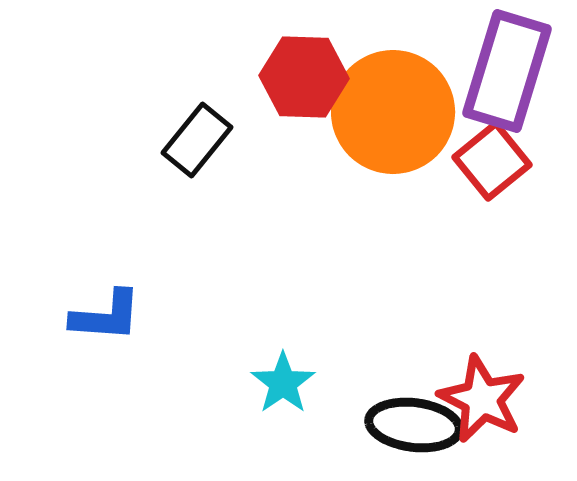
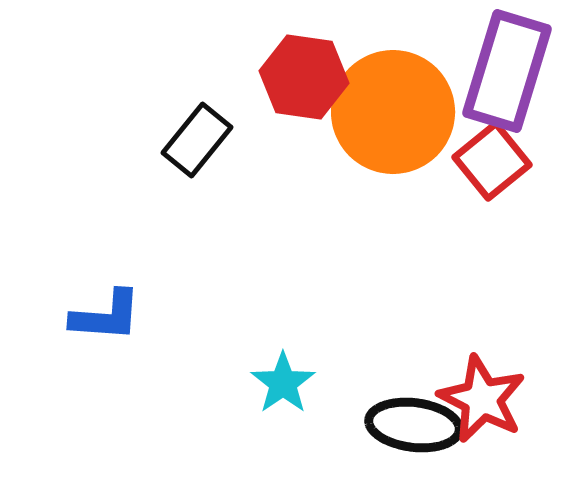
red hexagon: rotated 6 degrees clockwise
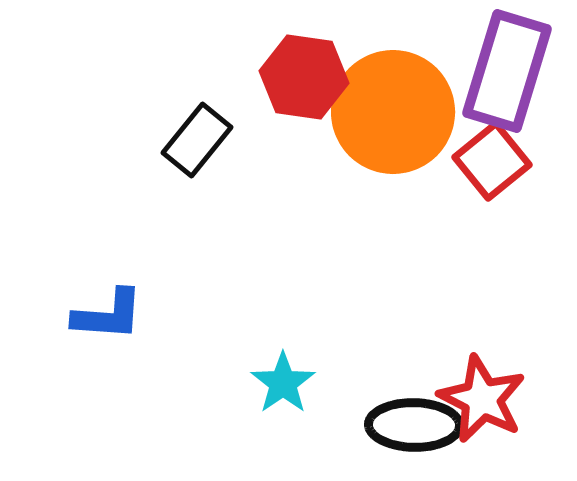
blue L-shape: moved 2 px right, 1 px up
black ellipse: rotated 6 degrees counterclockwise
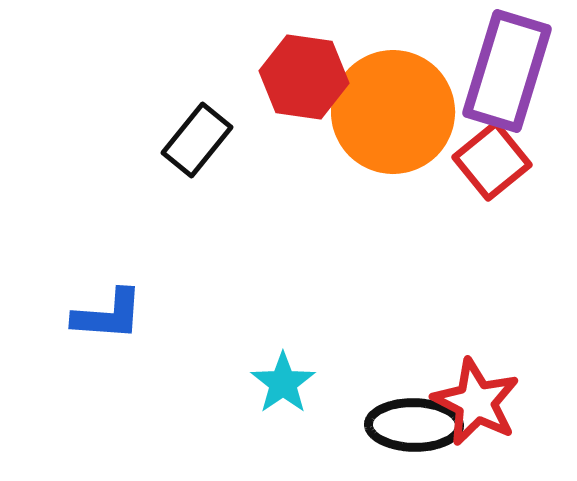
red star: moved 6 px left, 3 px down
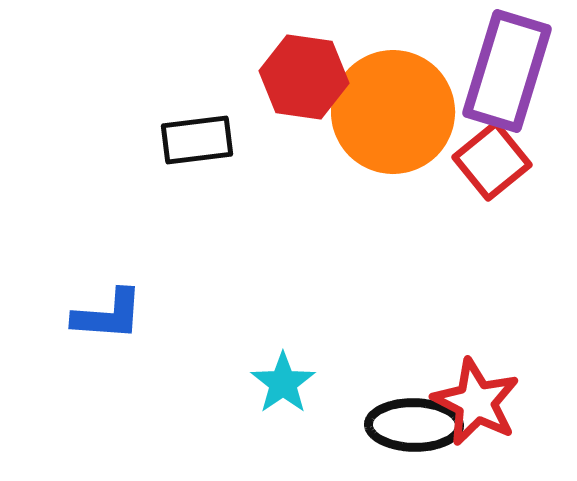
black rectangle: rotated 44 degrees clockwise
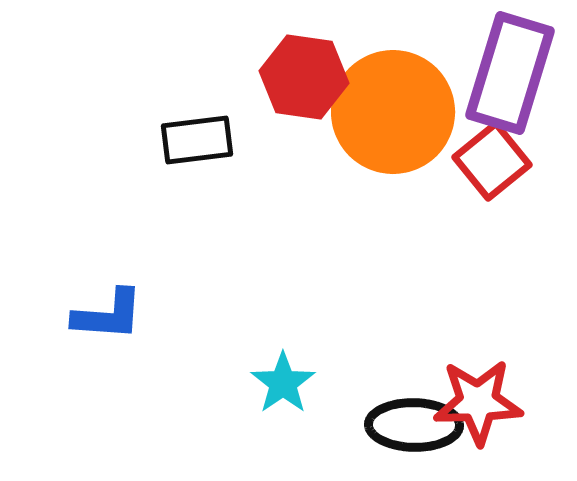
purple rectangle: moved 3 px right, 2 px down
red star: moved 2 px right; rotated 28 degrees counterclockwise
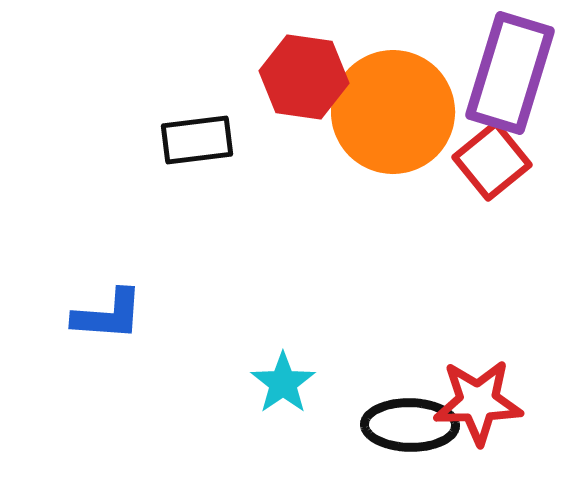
black ellipse: moved 4 px left
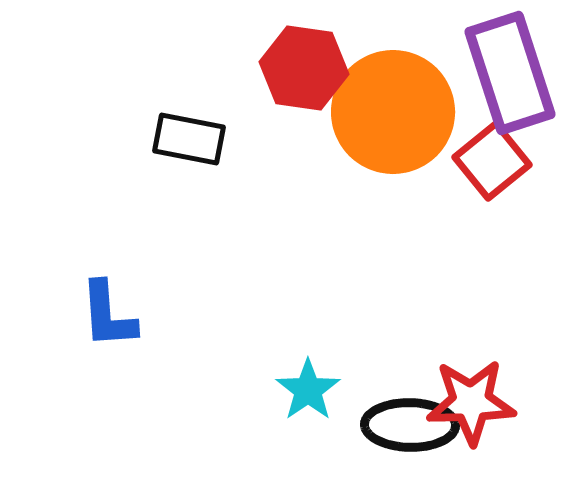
purple rectangle: rotated 35 degrees counterclockwise
red hexagon: moved 9 px up
black rectangle: moved 8 px left, 1 px up; rotated 18 degrees clockwise
blue L-shape: rotated 82 degrees clockwise
cyan star: moved 25 px right, 7 px down
red star: moved 7 px left
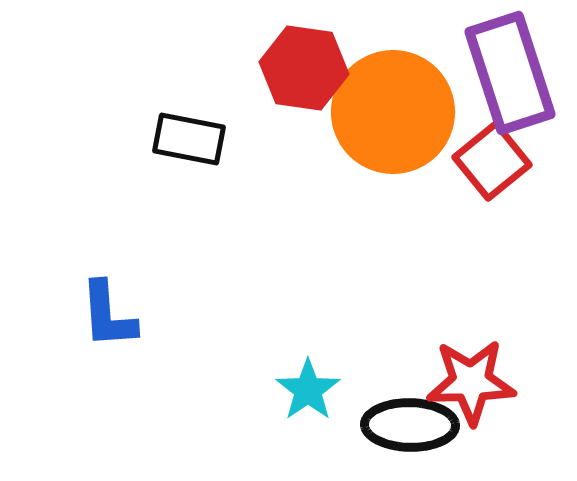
red star: moved 20 px up
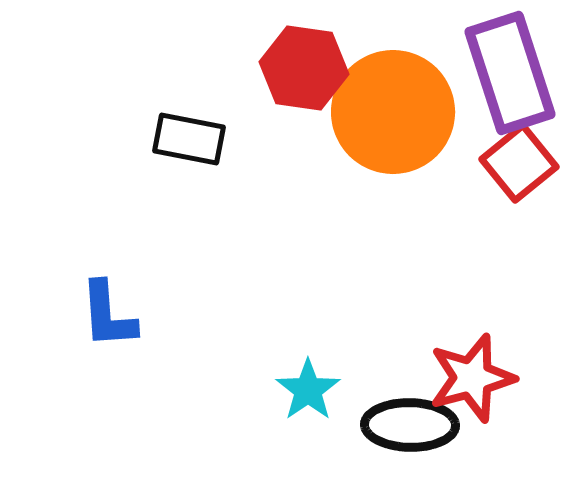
red square: moved 27 px right, 2 px down
red star: moved 1 px right, 4 px up; rotated 14 degrees counterclockwise
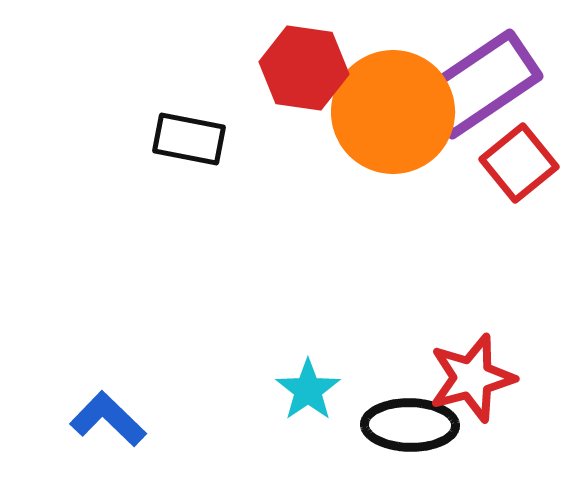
purple rectangle: moved 29 px left, 11 px down; rotated 74 degrees clockwise
blue L-shape: moved 104 px down; rotated 138 degrees clockwise
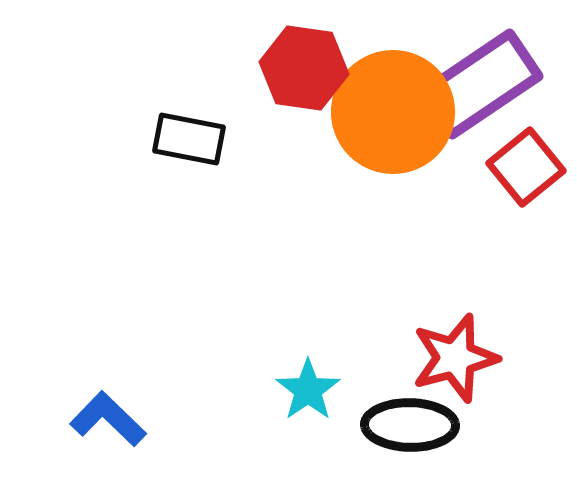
red square: moved 7 px right, 4 px down
red star: moved 17 px left, 20 px up
